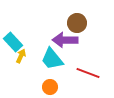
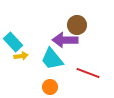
brown circle: moved 2 px down
yellow arrow: rotated 56 degrees clockwise
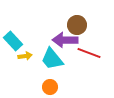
cyan rectangle: moved 1 px up
yellow arrow: moved 4 px right
red line: moved 1 px right, 20 px up
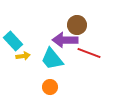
yellow arrow: moved 2 px left
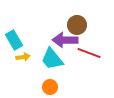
cyan rectangle: moved 1 px right, 1 px up; rotated 12 degrees clockwise
yellow arrow: moved 1 px down
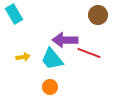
brown circle: moved 21 px right, 10 px up
cyan rectangle: moved 26 px up
